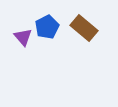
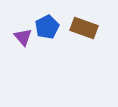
brown rectangle: rotated 20 degrees counterclockwise
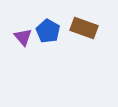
blue pentagon: moved 1 px right, 4 px down; rotated 15 degrees counterclockwise
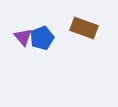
blue pentagon: moved 6 px left, 7 px down; rotated 20 degrees clockwise
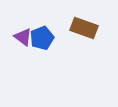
purple triangle: rotated 12 degrees counterclockwise
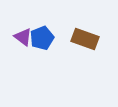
brown rectangle: moved 1 px right, 11 px down
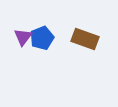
purple triangle: rotated 30 degrees clockwise
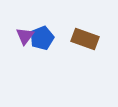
purple triangle: moved 2 px right, 1 px up
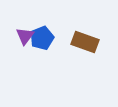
brown rectangle: moved 3 px down
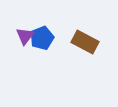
brown rectangle: rotated 8 degrees clockwise
